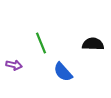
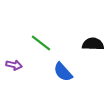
green line: rotated 30 degrees counterclockwise
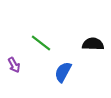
purple arrow: rotated 49 degrees clockwise
blue semicircle: rotated 70 degrees clockwise
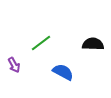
green line: rotated 75 degrees counterclockwise
blue semicircle: rotated 90 degrees clockwise
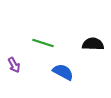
green line: moved 2 px right; rotated 55 degrees clockwise
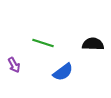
blue semicircle: rotated 115 degrees clockwise
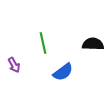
green line: rotated 60 degrees clockwise
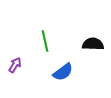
green line: moved 2 px right, 2 px up
purple arrow: moved 1 px right; rotated 119 degrees counterclockwise
